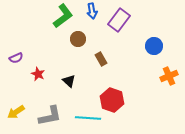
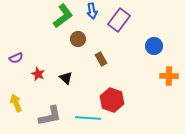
orange cross: rotated 24 degrees clockwise
black triangle: moved 3 px left, 3 px up
yellow arrow: moved 9 px up; rotated 102 degrees clockwise
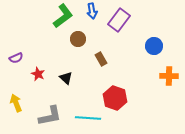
red hexagon: moved 3 px right, 2 px up
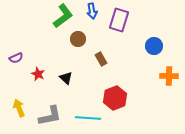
purple rectangle: rotated 20 degrees counterclockwise
red hexagon: rotated 20 degrees clockwise
yellow arrow: moved 3 px right, 5 px down
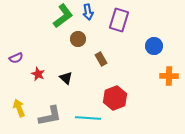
blue arrow: moved 4 px left, 1 px down
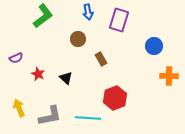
green L-shape: moved 20 px left
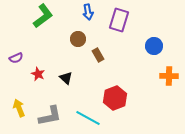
brown rectangle: moved 3 px left, 4 px up
cyan line: rotated 25 degrees clockwise
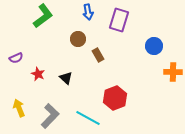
orange cross: moved 4 px right, 4 px up
gray L-shape: rotated 35 degrees counterclockwise
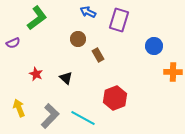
blue arrow: rotated 126 degrees clockwise
green L-shape: moved 6 px left, 2 px down
purple semicircle: moved 3 px left, 15 px up
red star: moved 2 px left
cyan line: moved 5 px left
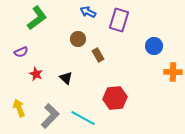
purple semicircle: moved 8 px right, 9 px down
red hexagon: rotated 15 degrees clockwise
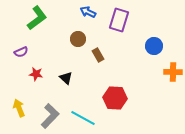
red star: rotated 16 degrees counterclockwise
red hexagon: rotated 10 degrees clockwise
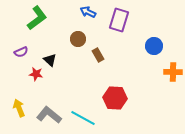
black triangle: moved 16 px left, 18 px up
gray L-shape: moved 1 px left, 1 px up; rotated 95 degrees counterclockwise
